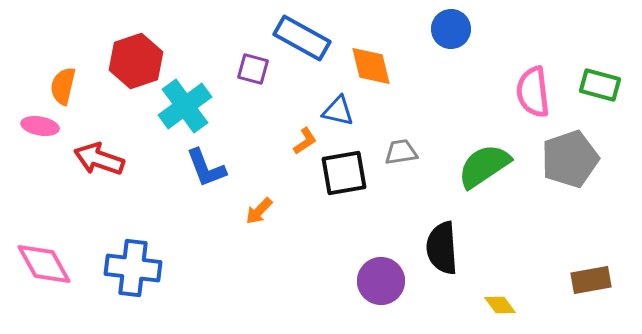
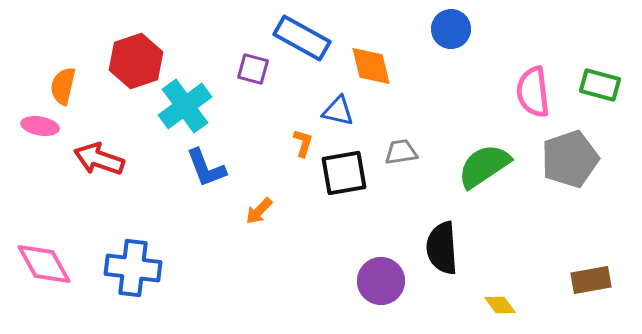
orange L-shape: moved 2 px left, 2 px down; rotated 40 degrees counterclockwise
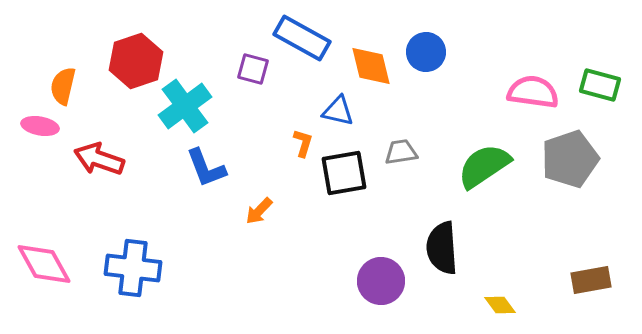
blue circle: moved 25 px left, 23 px down
pink semicircle: rotated 105 degrees clockwise
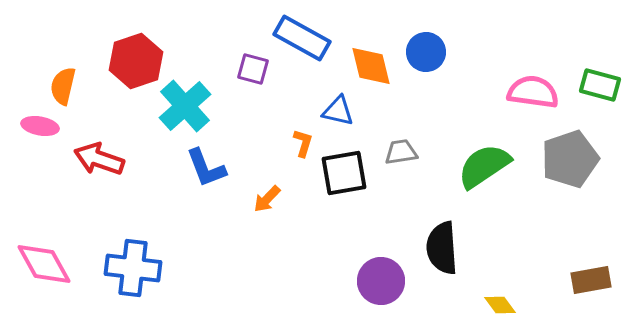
cyan cross: rotated 6 degrees counterclockwise
orange arrow: moved 8 px right, 12 px up
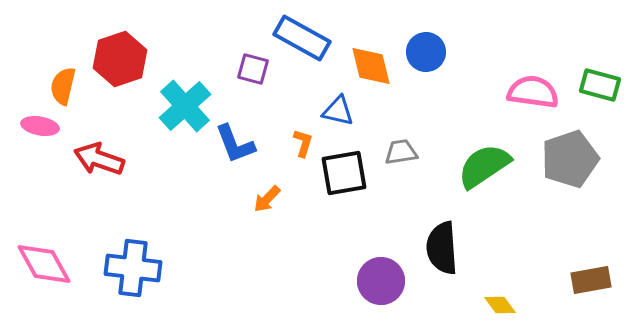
red hexagon: moved 16 px left, 2 px up
blue L-shape: moved 29 px right, 24 px up
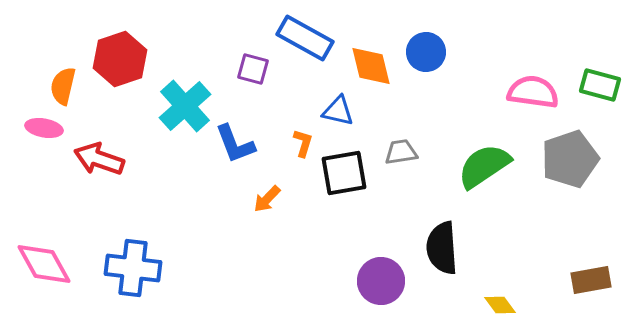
blue rectangle: moved 3 px right
pink ellipse: moved 4 px right, 2 px down
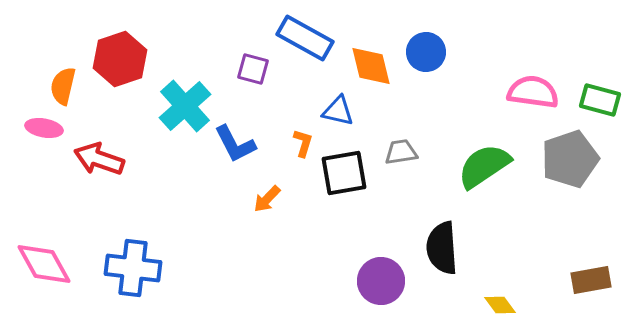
green rectangle: moved 15 px down
blue L-shape: rotated 6 degrees counterclockwise
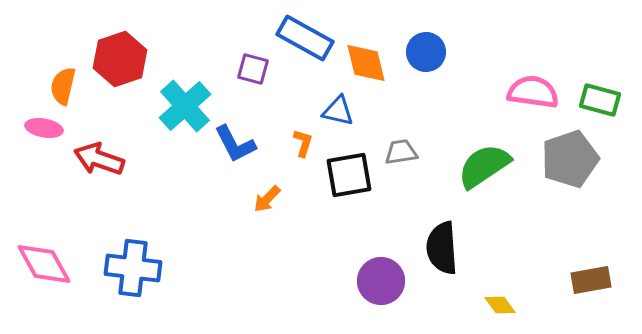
orange diamond: moved 5 px left, 3 px up
black square: moved 5 px right, 2 px down
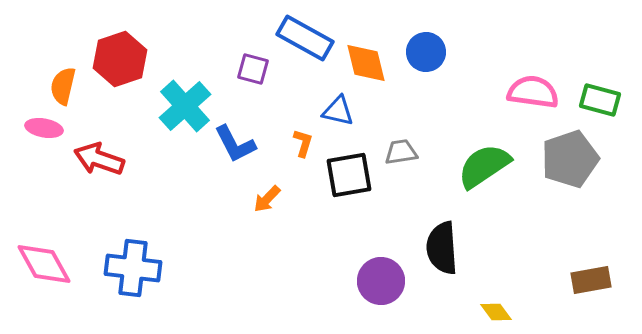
yellow diamond: moved 4 px left, 7 px down
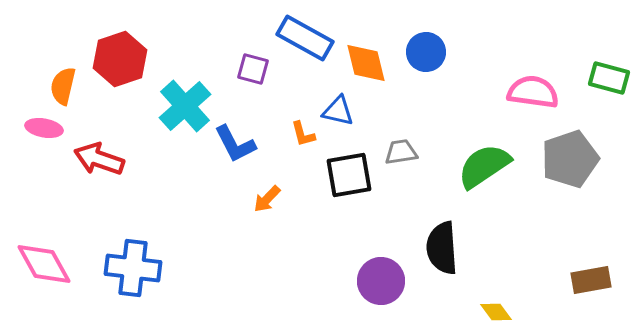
green rectangle: moved 9 px right, 22 px up
orange L-shape: moved 9 px up; rotated 148 degrees clockwise
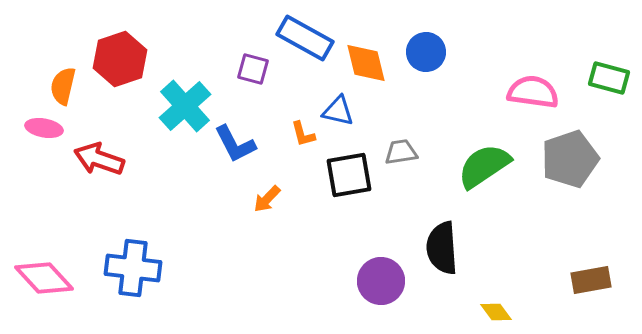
pink diamond: moved 14 px down; rotated 14 degrees counterclockwise
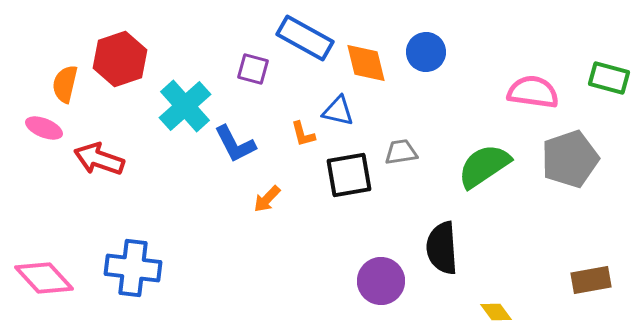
orange semicircle: moved 2 px right, 2 px up
pink ellipse: rotated 12 degrees clockwise
